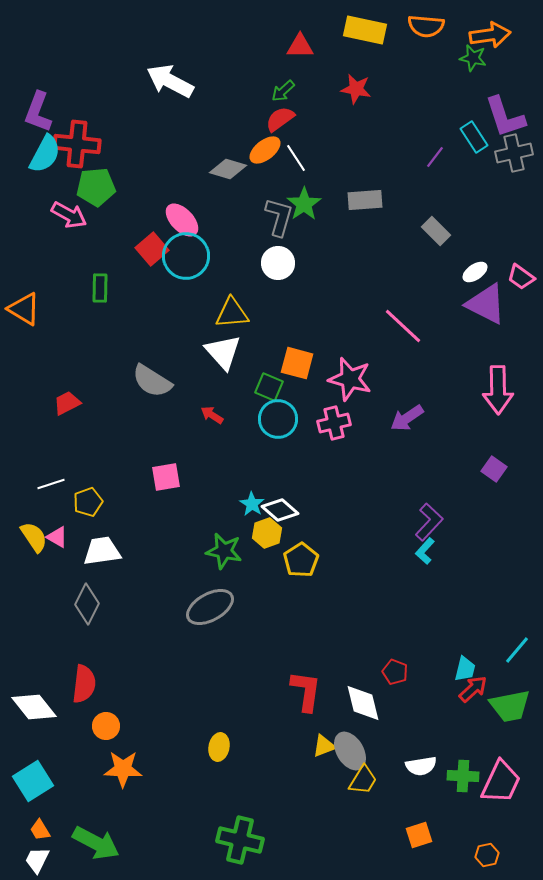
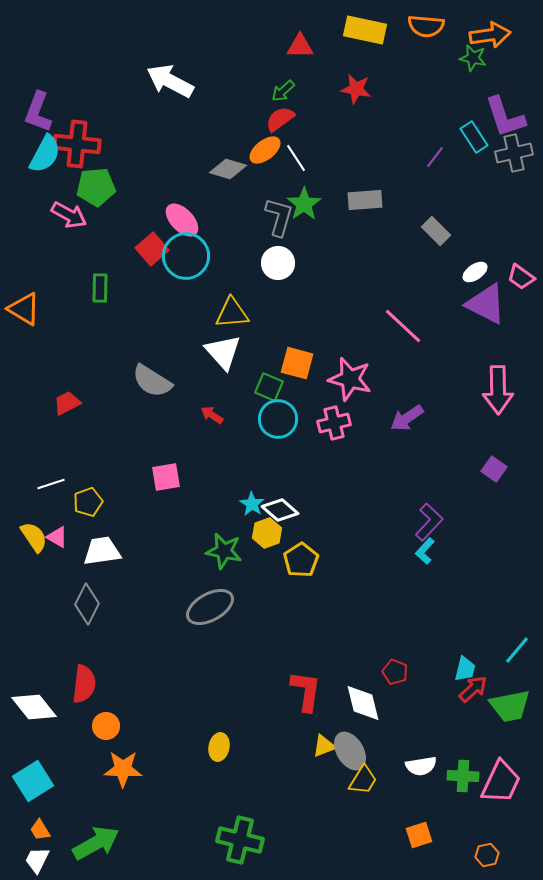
green arrow at (96, 843): rotated 57 degrees counterclockwise
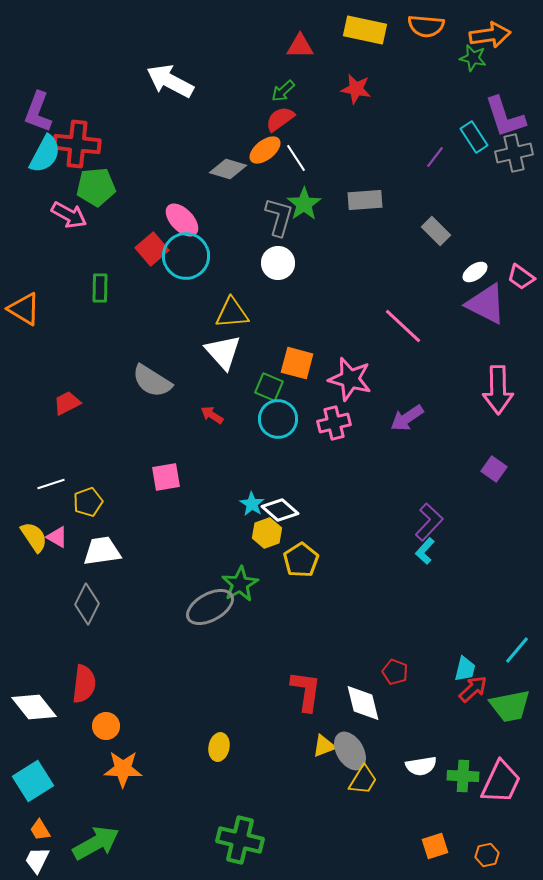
green star at (224, 551): moved 16 px right, 33 px down; rotated 30 degrees clockwise
orange square at (419, 835): moved 16 px right, 11 px down
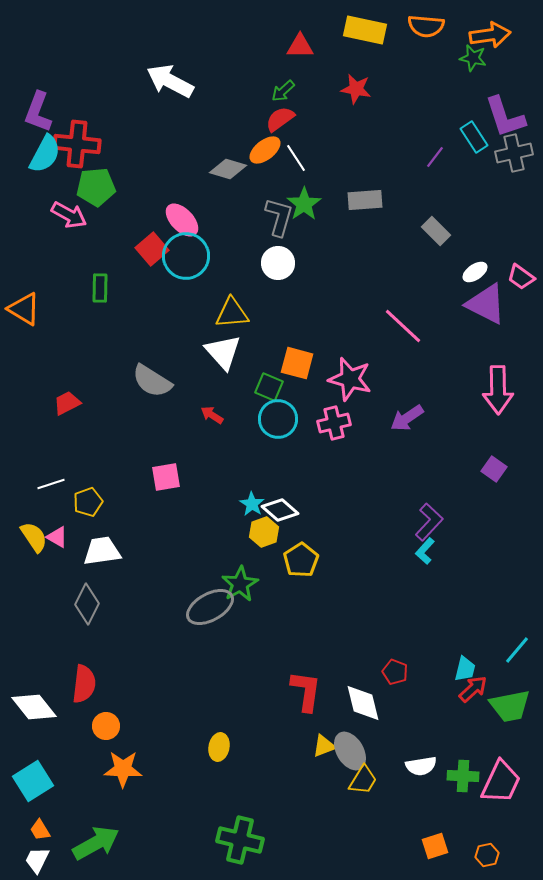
yellow hexagon at (267, 533): moved 3 px left, 1 px up
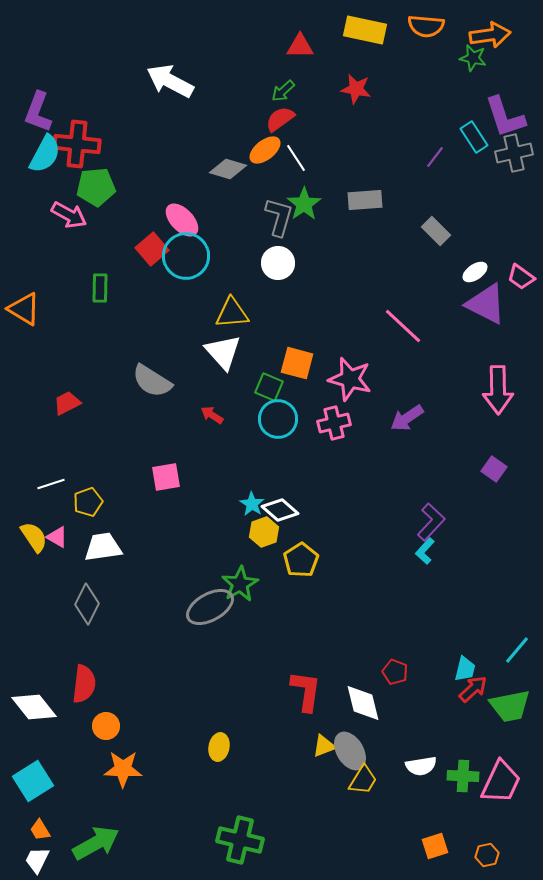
purple L-shape at (429, 522): moved 2 px right
white trapezoid at (102, 551): moved 1 px right, 4 px up
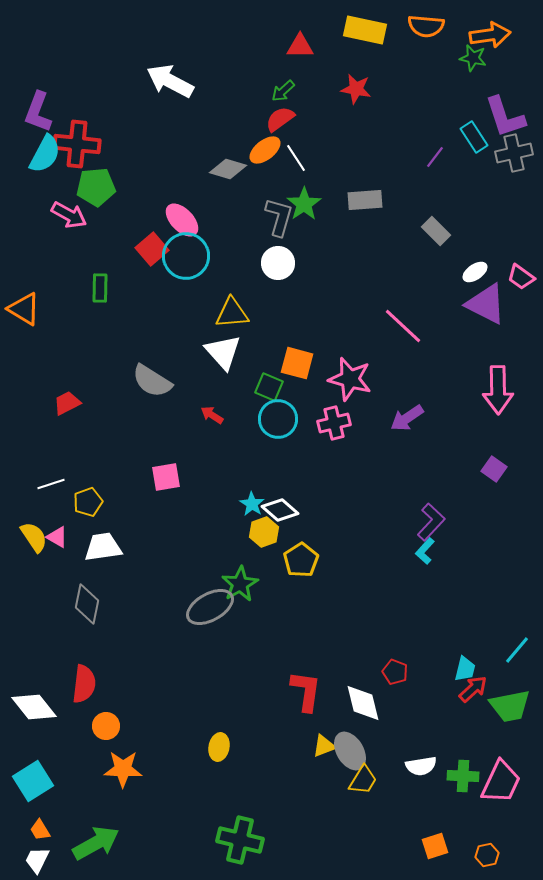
gray diamond at (87, 604): rotated 15 degrees counterclockwise
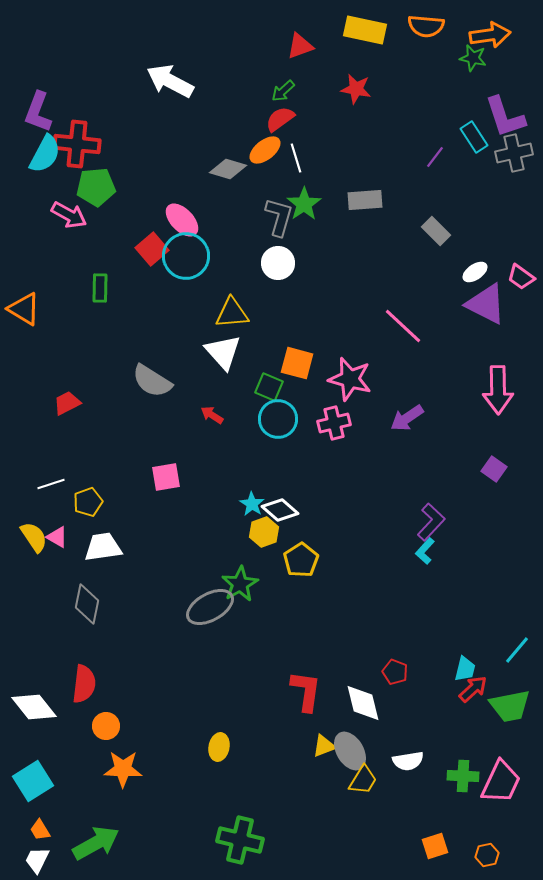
red triangle at (300, 46): rotated 20 degrees counterclockwise
white line at (296, 158): rotated 16 degrees clockwise
white semicircle at (421, 766): moved 13 px left, 5 px up
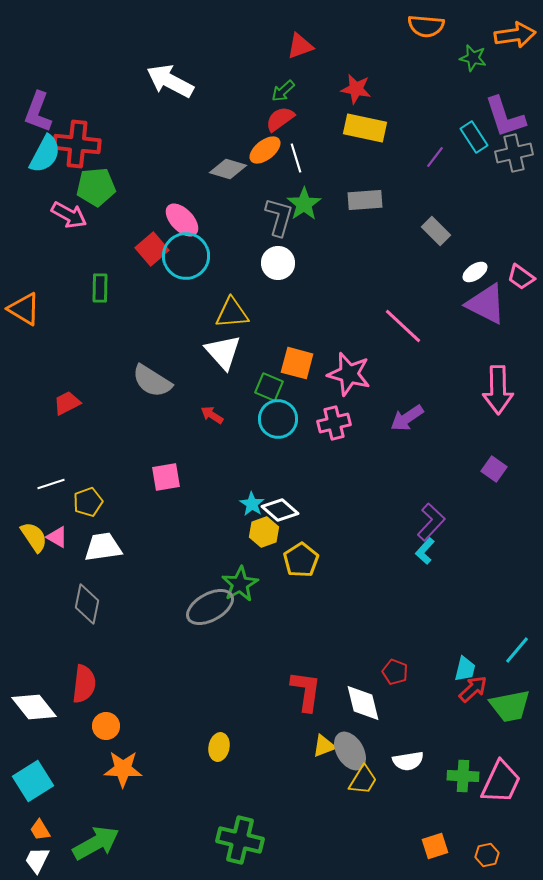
yellow rectangle at (365, 30): moved 98 px down
orange arrow at (490, 35): moved 25 px right
pink star at (350, 379): moved 1 px left, 5 px up
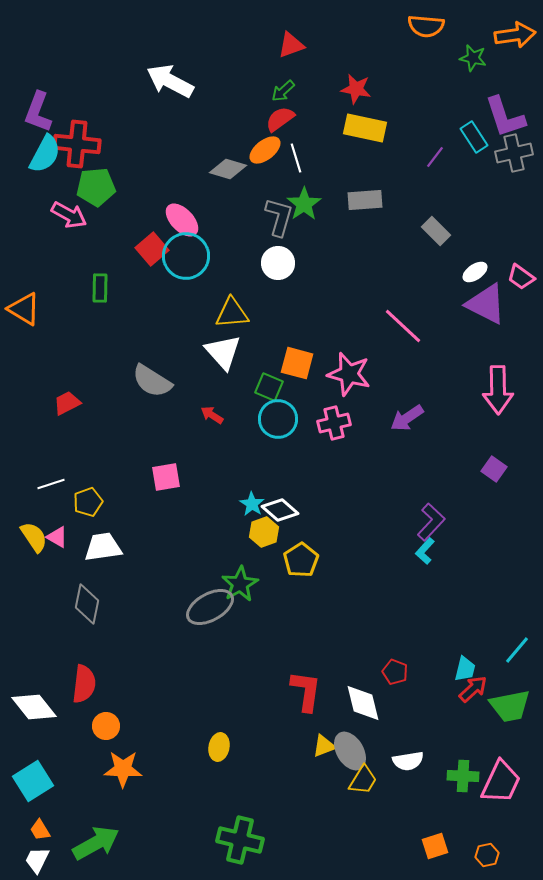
red triangle at (300, 46): moved 9 px left, 1 px up
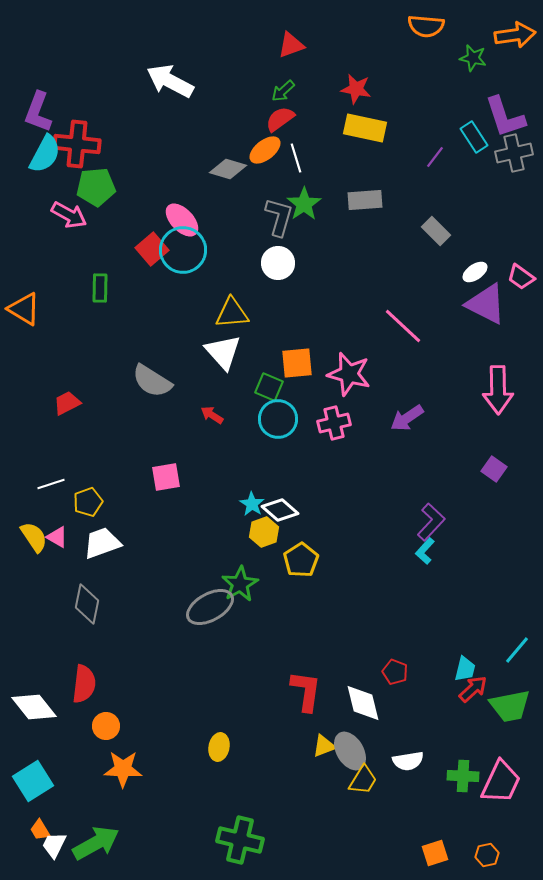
cyan circle at (186, 256): moved 3 px left, 6 px up
orange square at (297, 363): rotated 20 degrees counterclockwise
white trapezoid at (103, 547): moved 1 px left, 4 px up; rotated 12 degrees counterclockwise
orange square at (435, 846): moved 7 px down
white trapezoid at (37, 860): moved 17 px right, 15 px up
